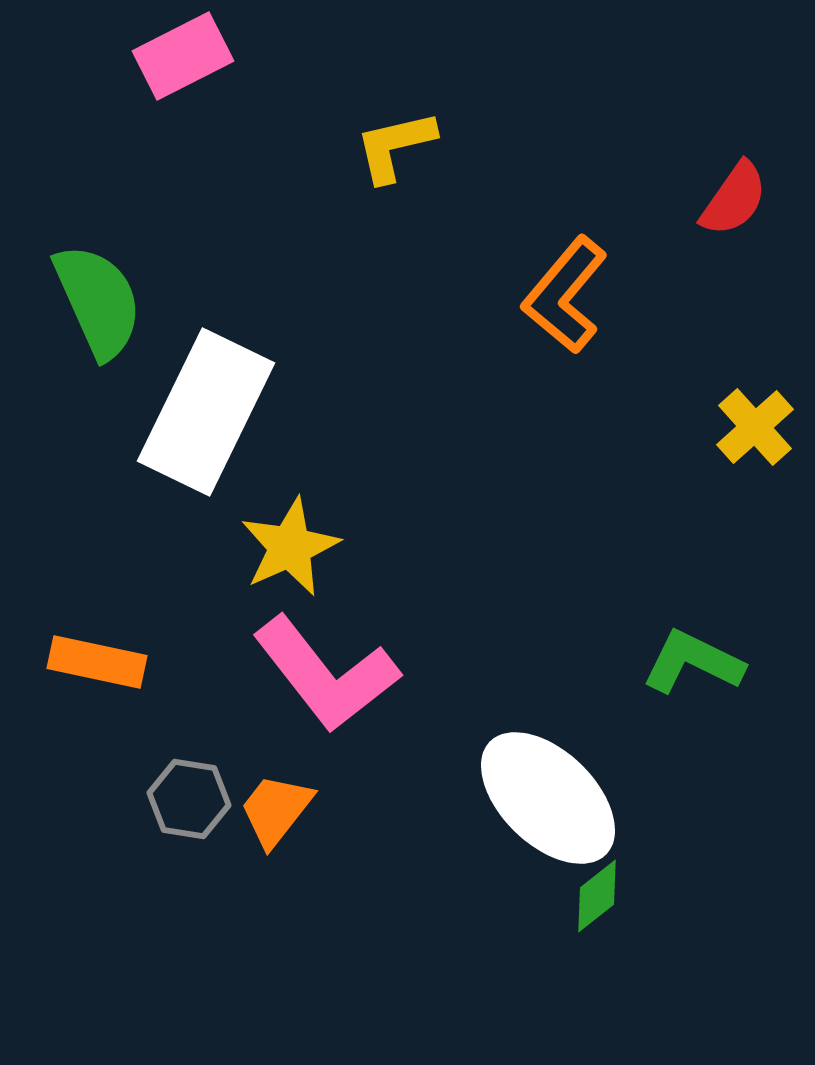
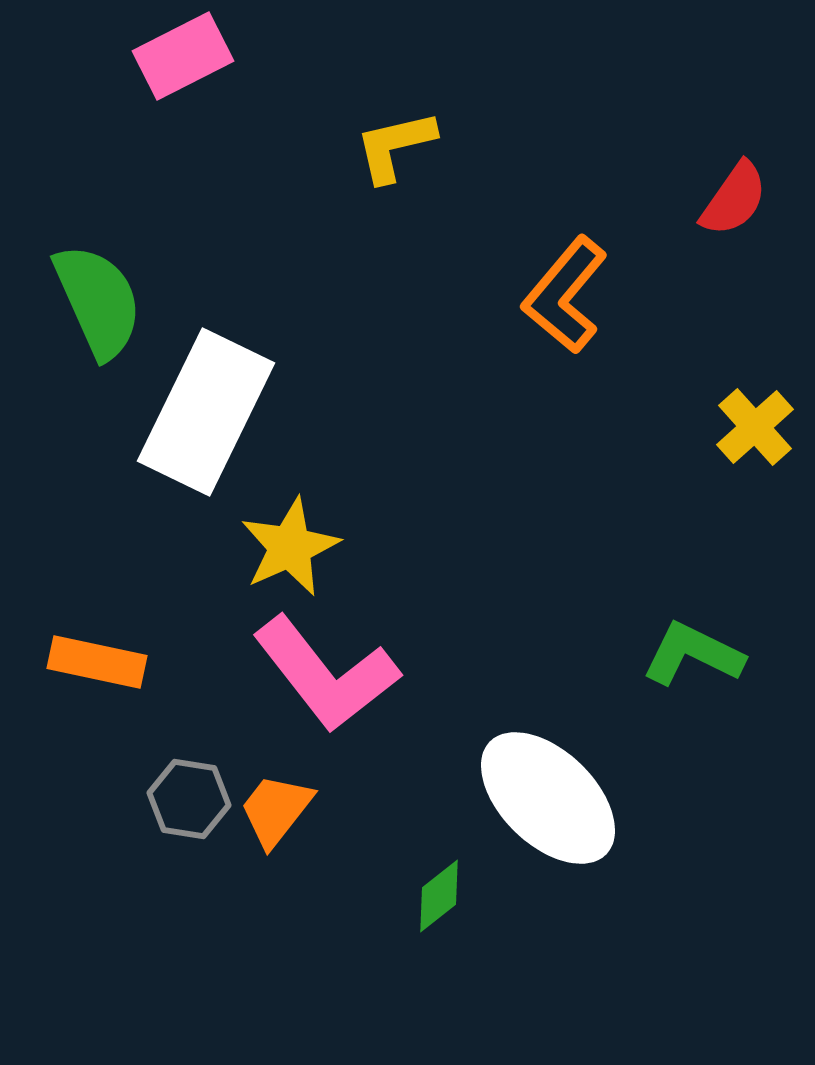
green L-shape: moved 8 px up
green diamond: moved 158 px left
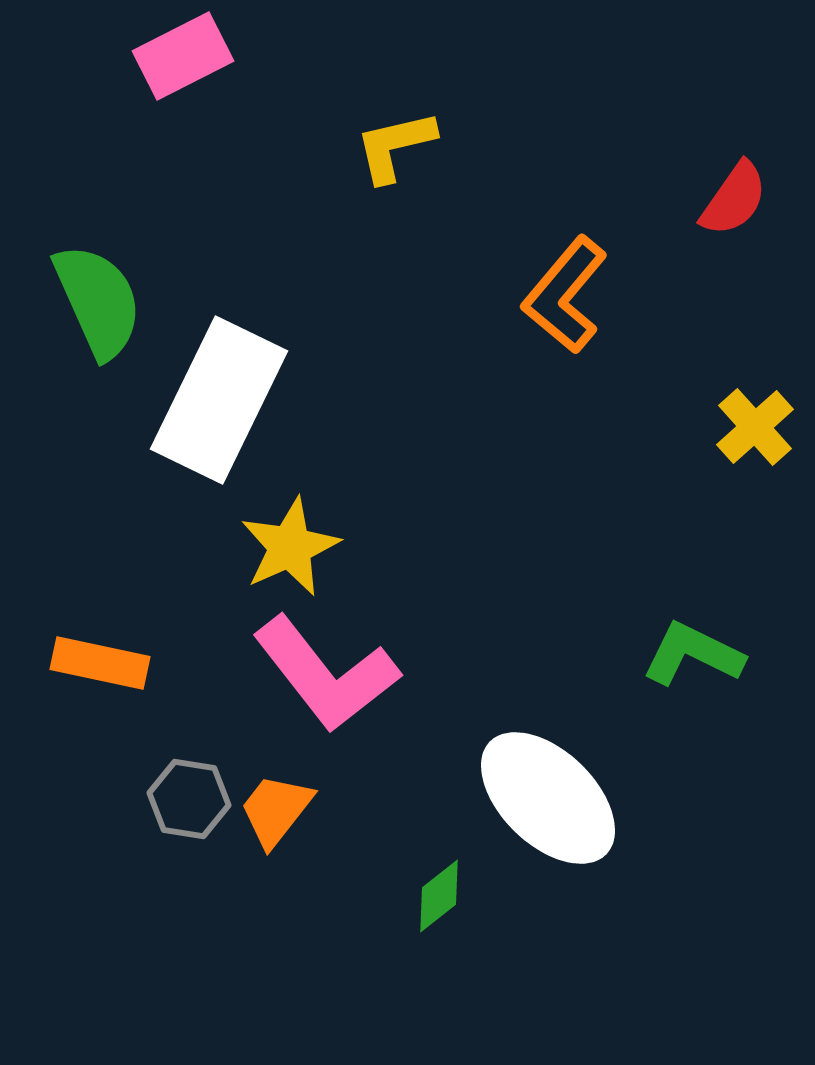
white rectangle: moved 13 px right, 12 px up
orange rectangle: moved 3 px right, 1 px down
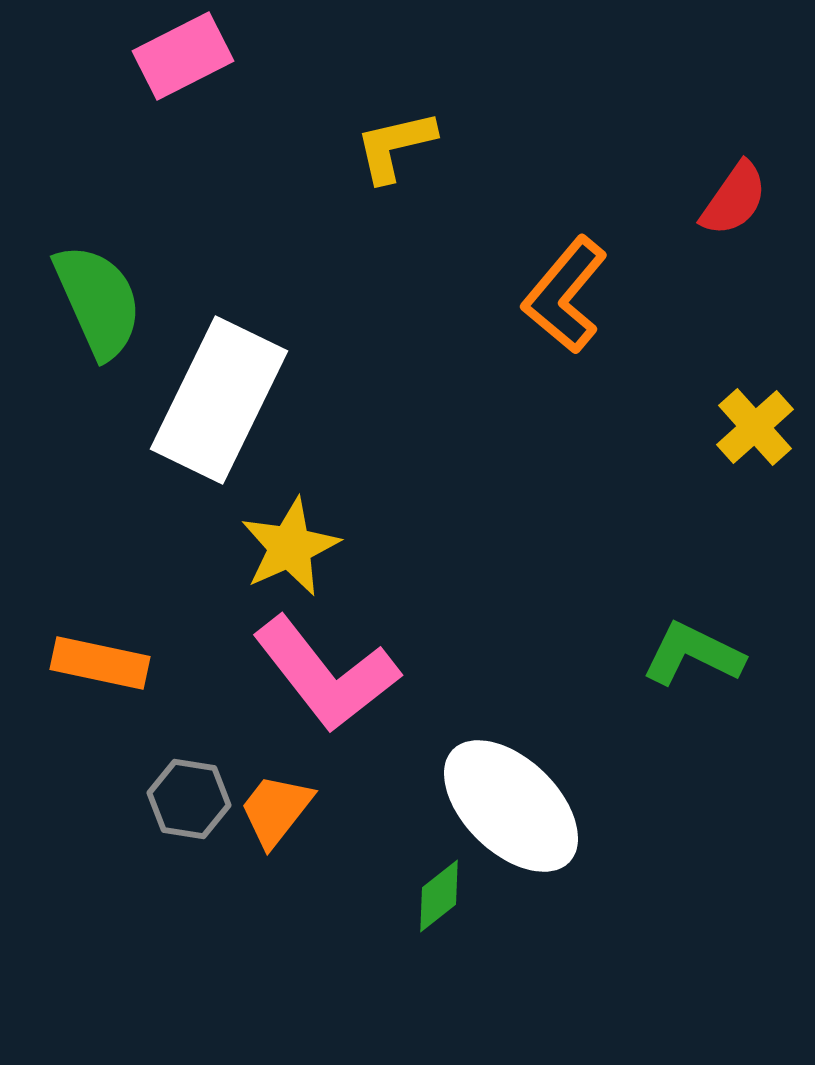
white ellipse: moved 37 px left, 8 px down
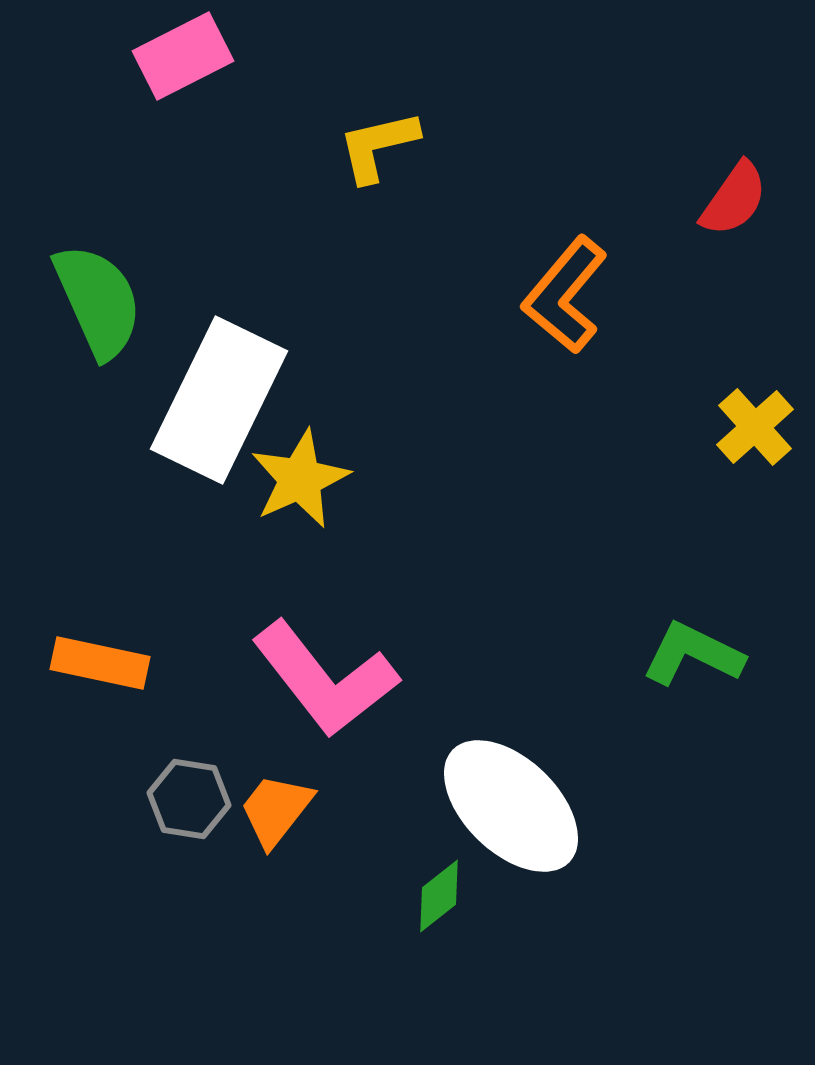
yellow L-shape: moved 17 px left
yellow star: moved 10 px right, 68 px up
pink L-shape: moved 1 px left, 5 px down
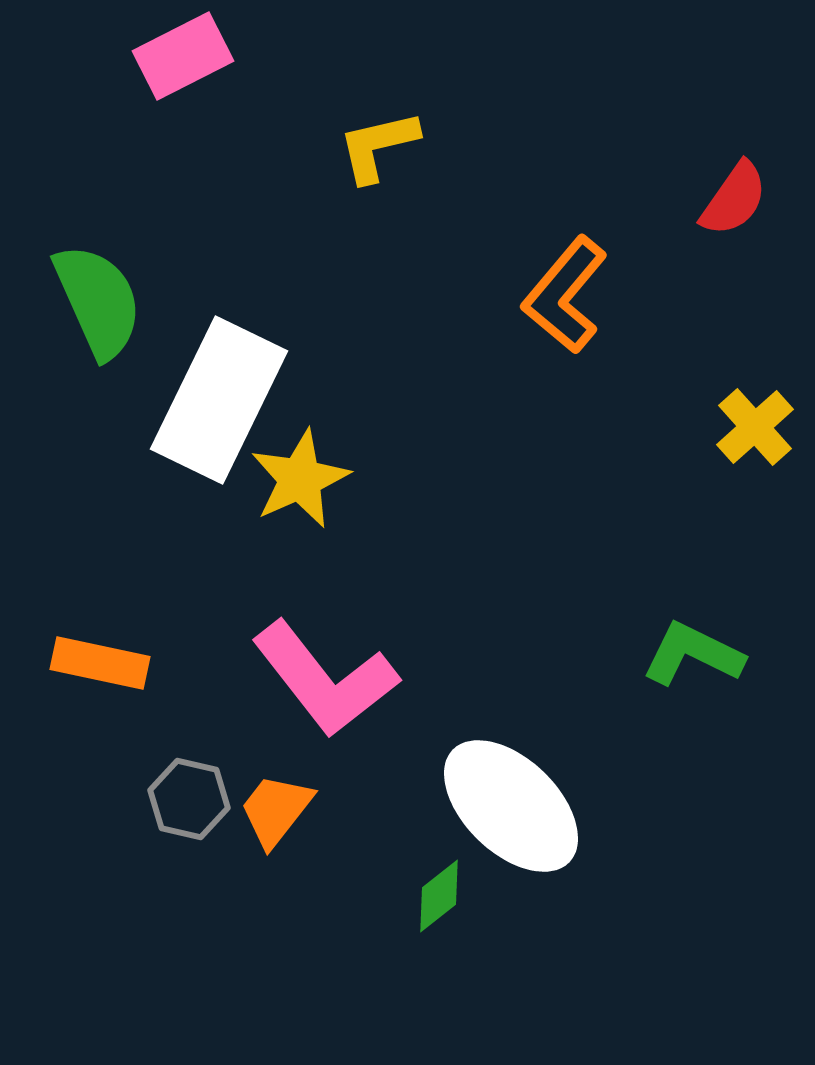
gray hexagon: rotated 4 degrees clockwise
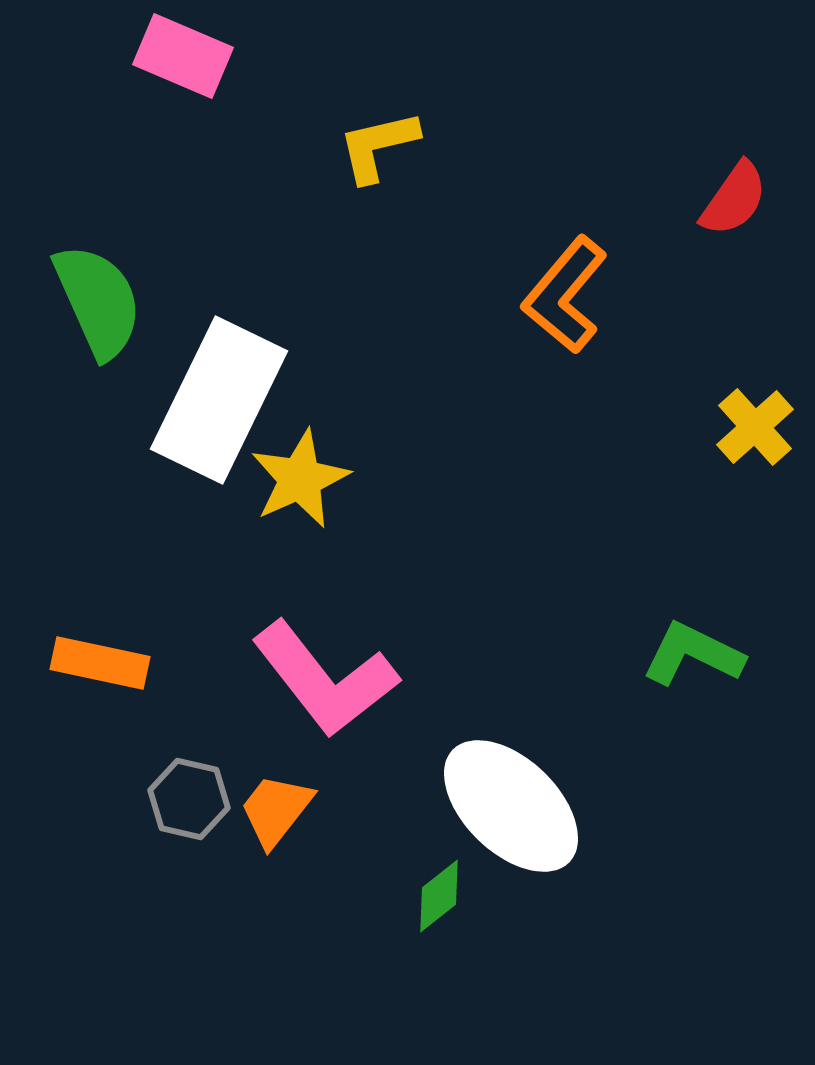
pink rectangle: rotated 50 degrees clockwise
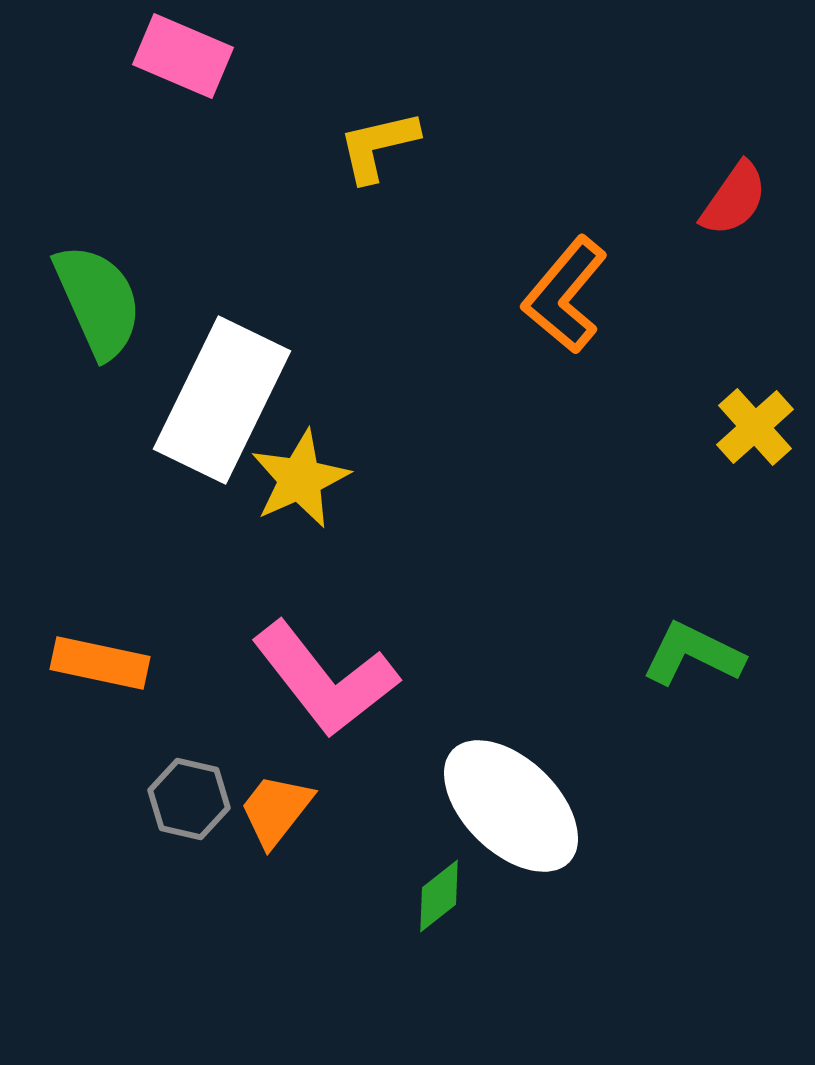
white rectangle: moved 3 px right
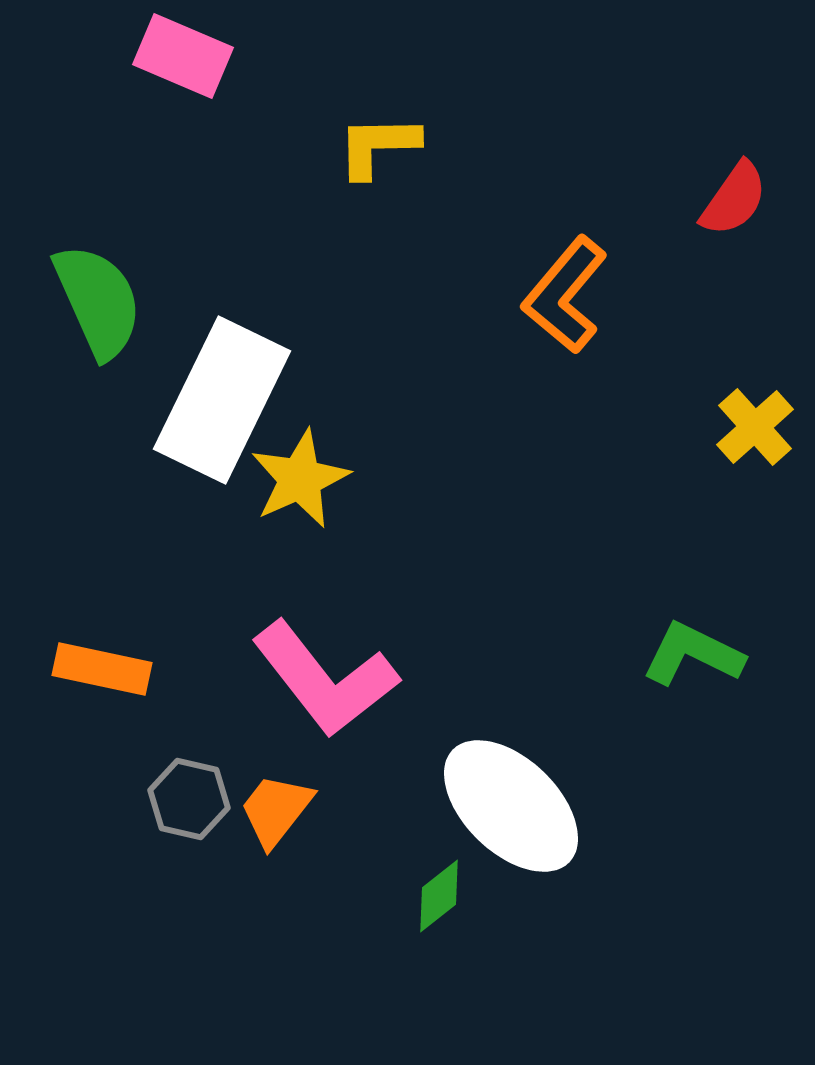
yellow L-shape: rotated 12 degrees clockwise
orange rectangle: moved 2 px right, 6 px down
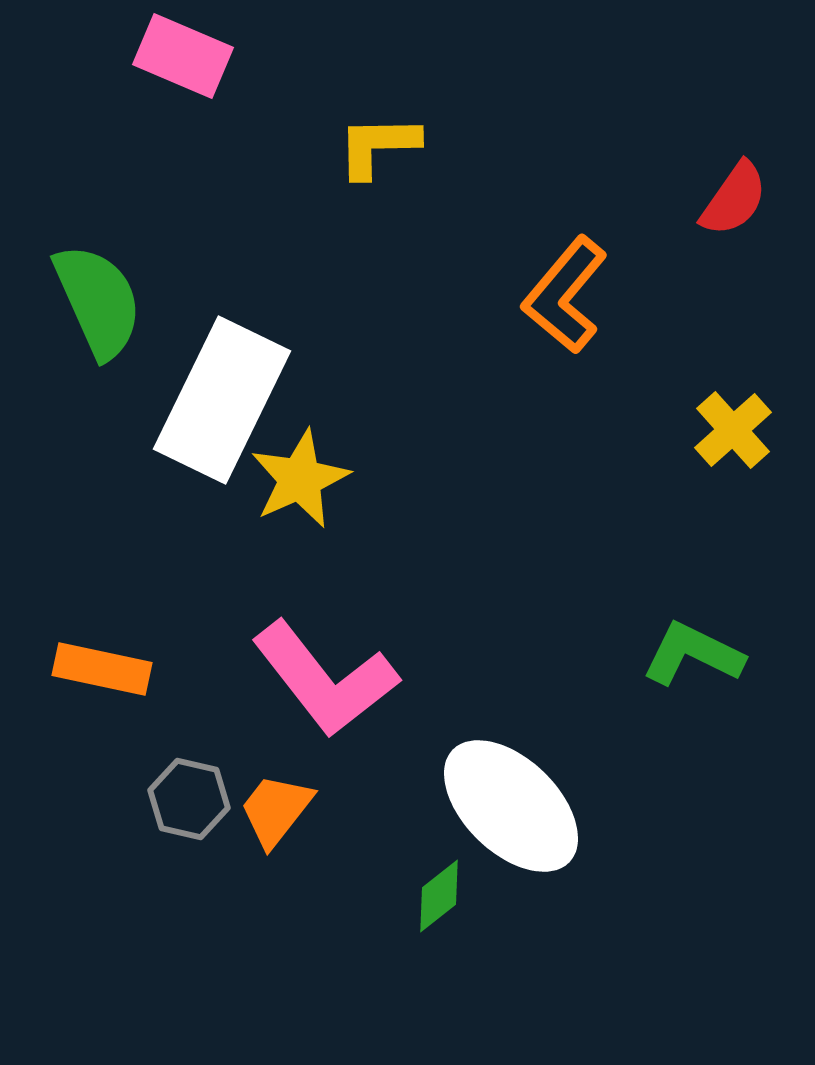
yellow cross: moved 22 px left, 3 px down
